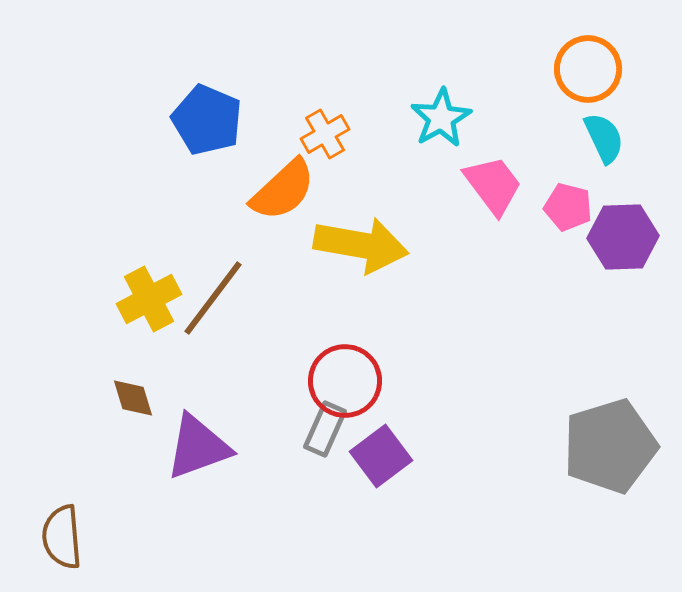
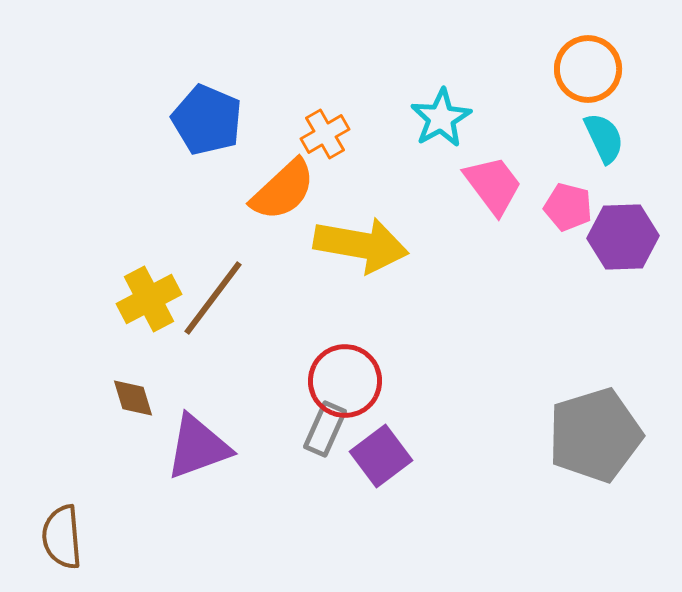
gray pentagon: moved 15 px left, 11 px up
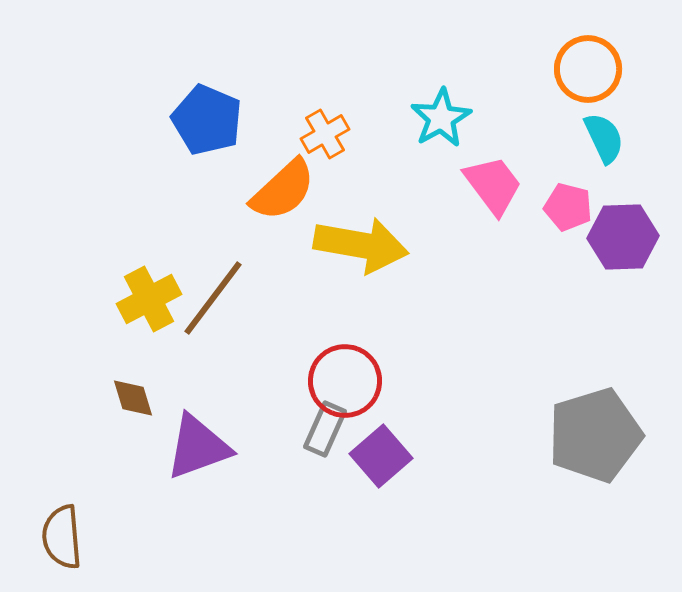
purple square: rotated 4 degrees counterclockwise
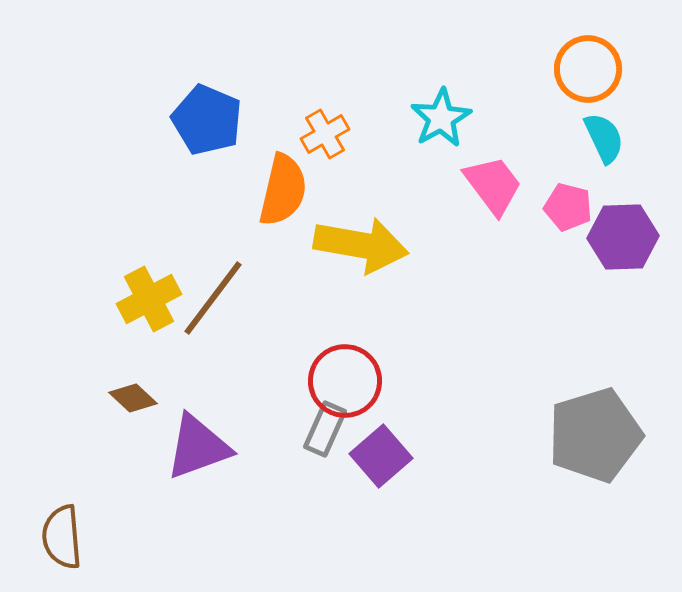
orange semicircle: rotated 34 degrees counterclockwise
brown diamond: rotated 30 degrees counterclockwise
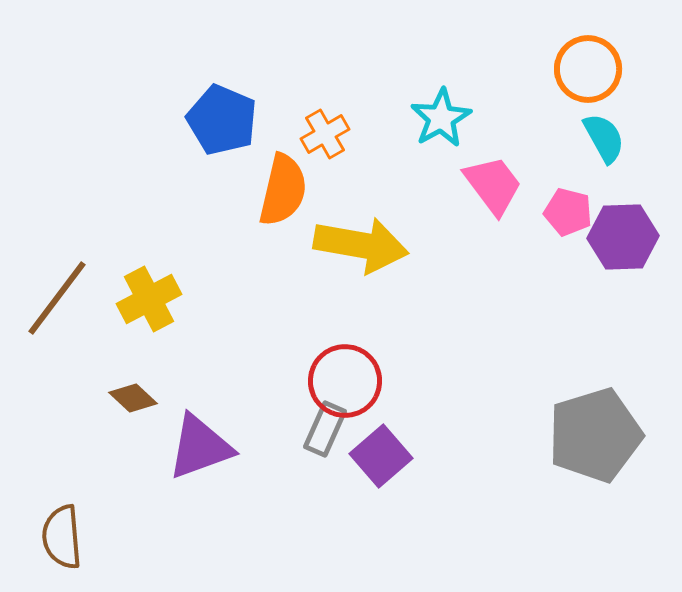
blue pentagon: moved 15 px right
cyan semicircle: rotated 4 degrees counterclockwise
pink pentagon: moved 5 px down
brown line: moved 156 px left
purple triangle: moved 2 px right
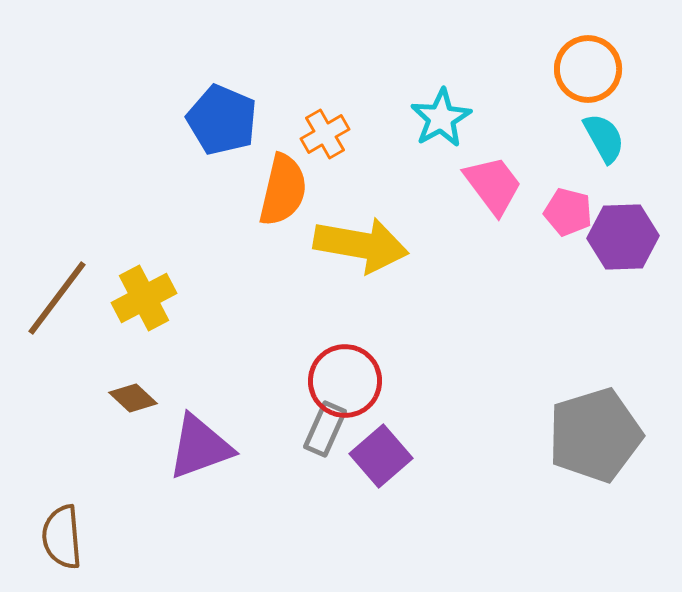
yellow cross: moved 5 px left, 1 px up
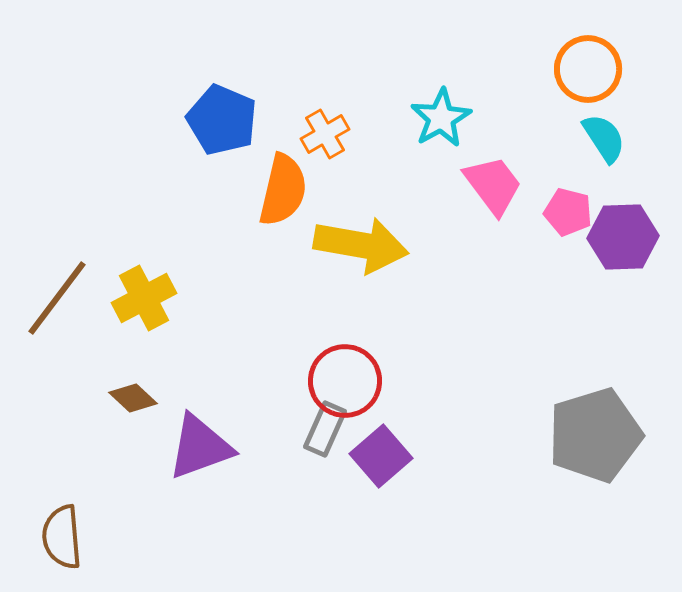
cyan semicircle: rotated 4 degrees counterclockwise
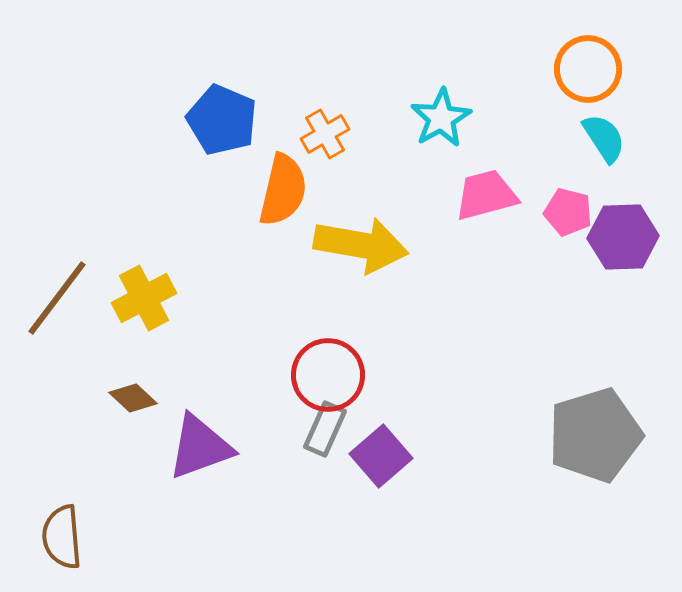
pink trapezoid: moved 7 px left, 10 px down; rotated 68 degrees counterclockwise
red circle: moved 17 px left, 6 px up
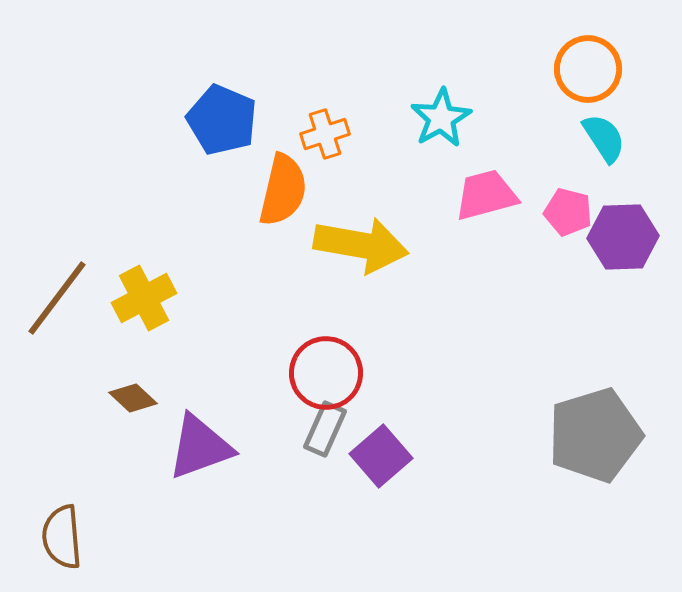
orange cross: rotated 12 degrees clockwise
red circle: moved 2 px left, 2 px up
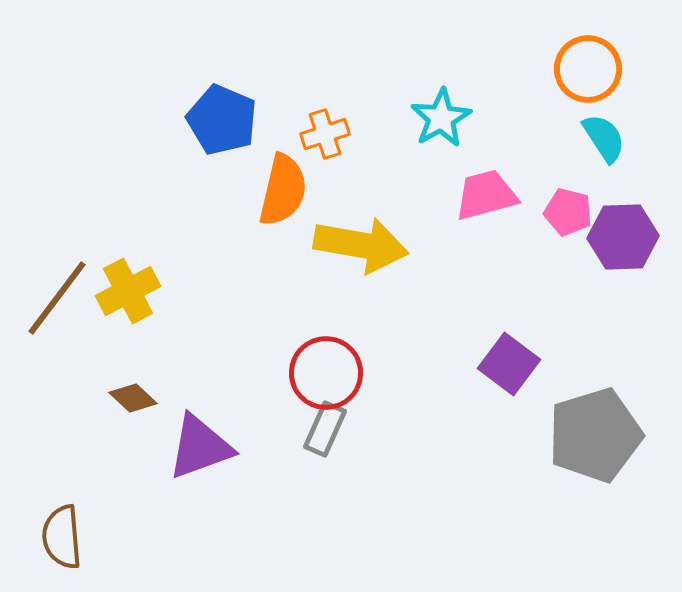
yellow cross: moved 16 px left, 7 px up
purple square: moved 128 px right, 92 px up; rotated 12 degrees counterclockwise
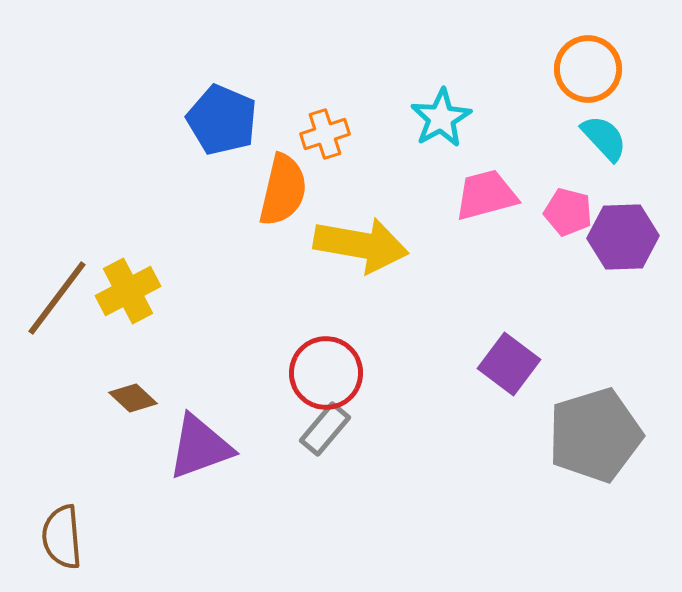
cyan semicircle: rotated 10 degrees counterclockwise
gray rectangle: rotated 16 degrees clockwise
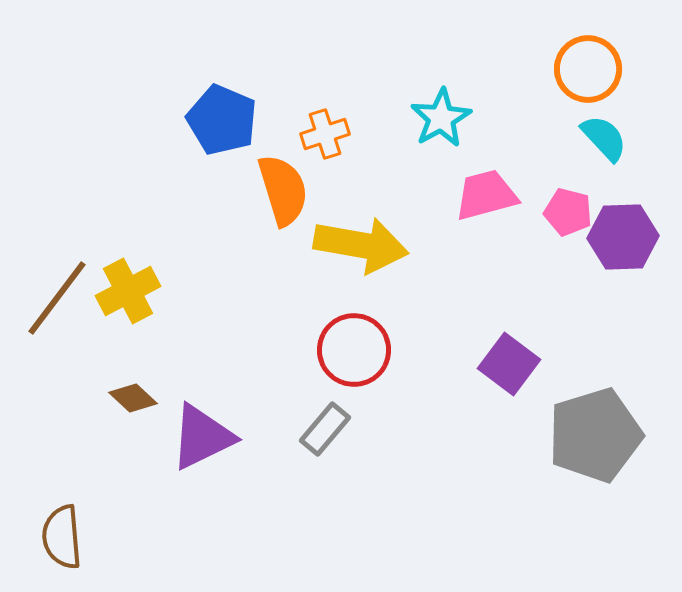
orange semicircle: rotated 30 degrees counterclockwise
red circle: moved 28 px right, 23 px up
purple triangle: moved 2 px right, 10 px up; rotated 6 degrees counterclockwise
